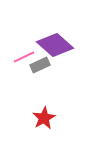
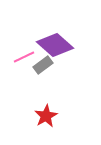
gray rectangle: moved 3 px right; rotated 12 degrees counterclockwise
red star: moved 2 px right, 2 px up
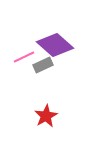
gray rectangle: rotated 12 degrees clockwise
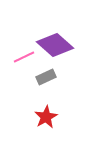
gray rectangle: moved 3 px right, 12 px down
red star: moved 1 px down
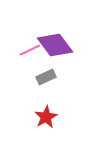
purple diamond: rotated 12 degrees clockwise
pink line: moved 6 px right, 7 px up
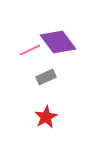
purple diamond: moved 3 px right, 3 px up
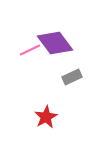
purple diamond: moved 3 px left, 1 px down
gray rectangle: moved 26 px right
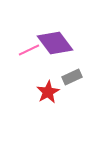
pink line: moved 1 px left
red star: moved 2 px right, 25 px up
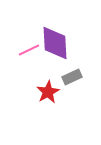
purple diamond: rotated 33 degrees clockwise
